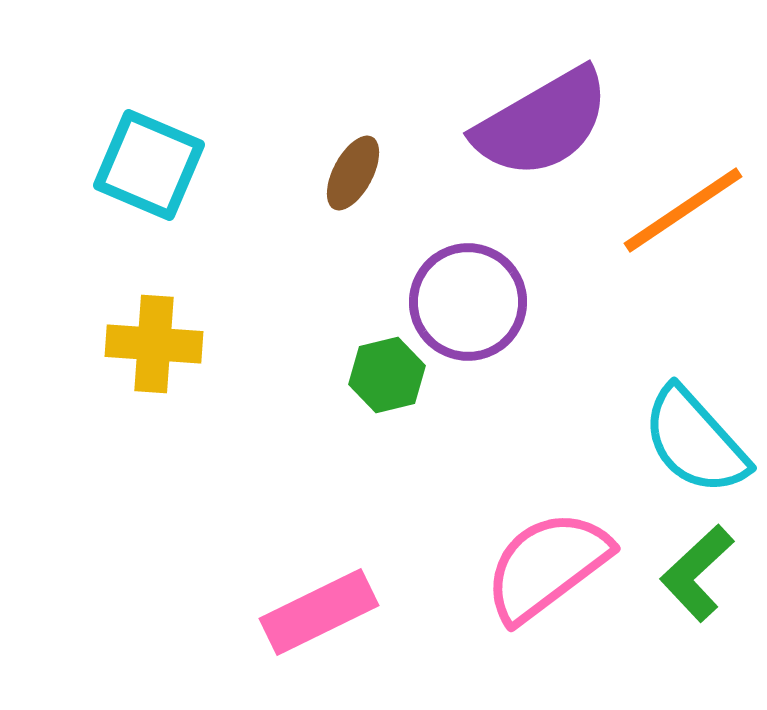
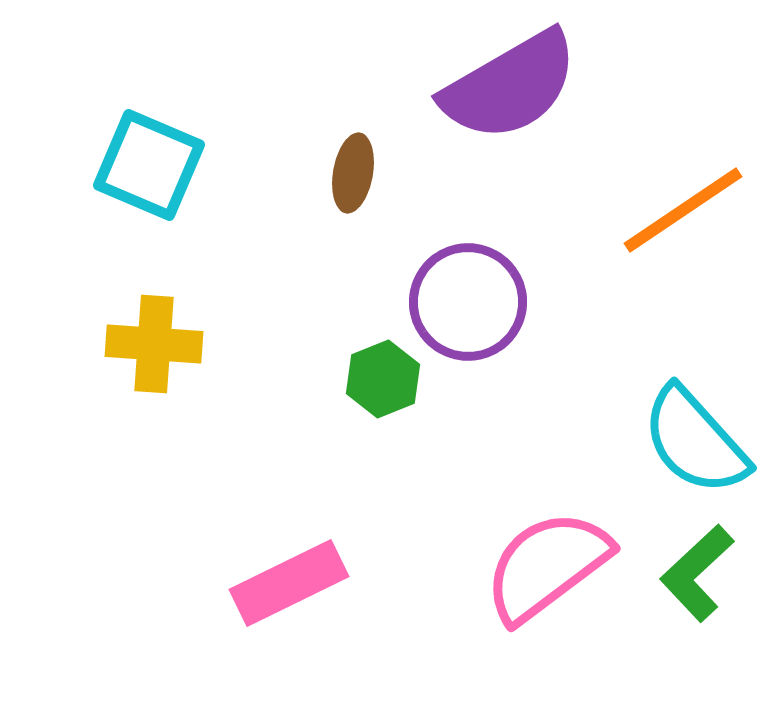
purple semicircle: moved 32 px left, 37 px up
brown ellipse: rotated 18 degrees counterclockwise
green hexagon: moved 4 px left, 4 px down; rotated 8 degrees counterclockwise
pink rectangle: moved 30 px left, 29 px up
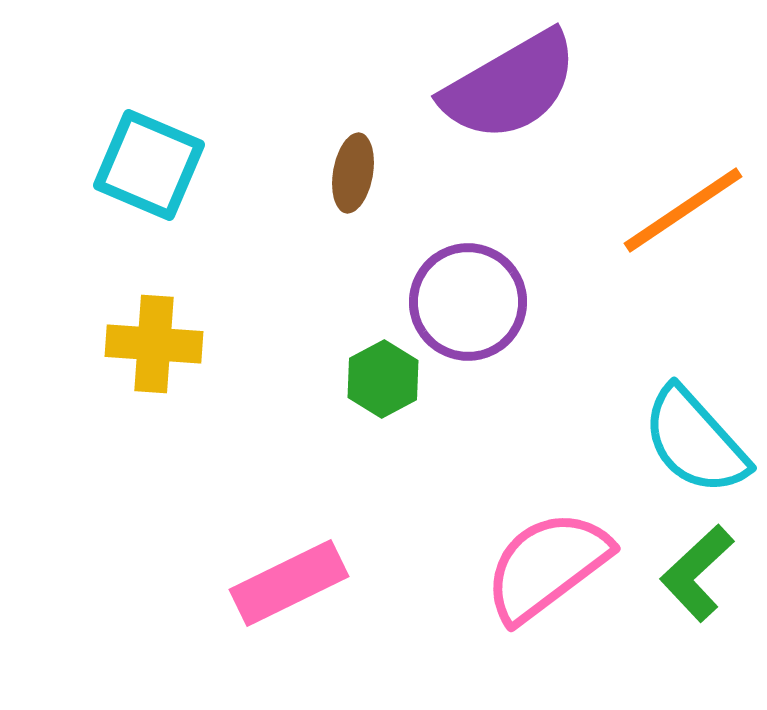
green hexagon: rotated 6 degrees counterclockwise
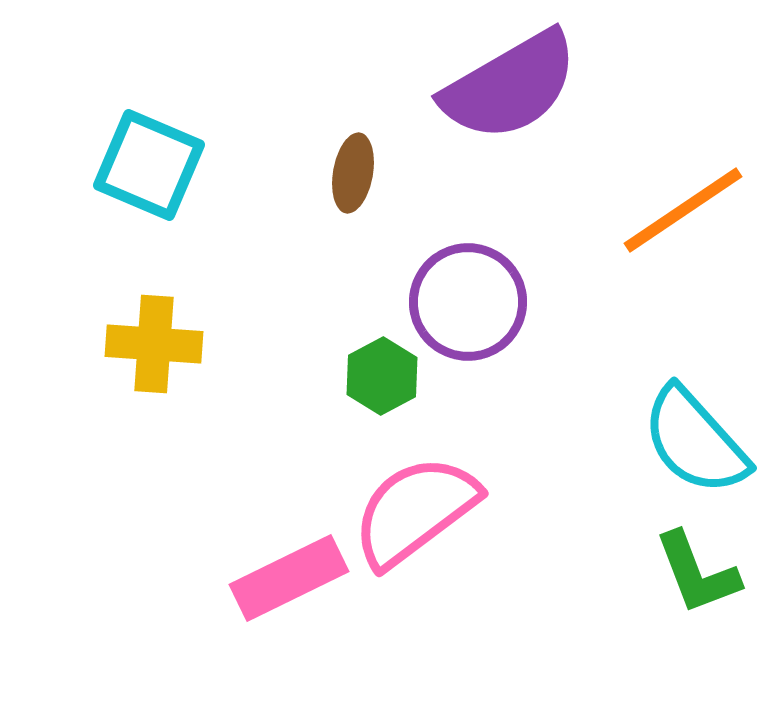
green hexagon: moved 1 px left, 3 px up
pink semicircle: moved 132 px left, 55 px up
green L-shape: rotated 68 degrees counterclockwise
pink rectangle: moved 5 px up
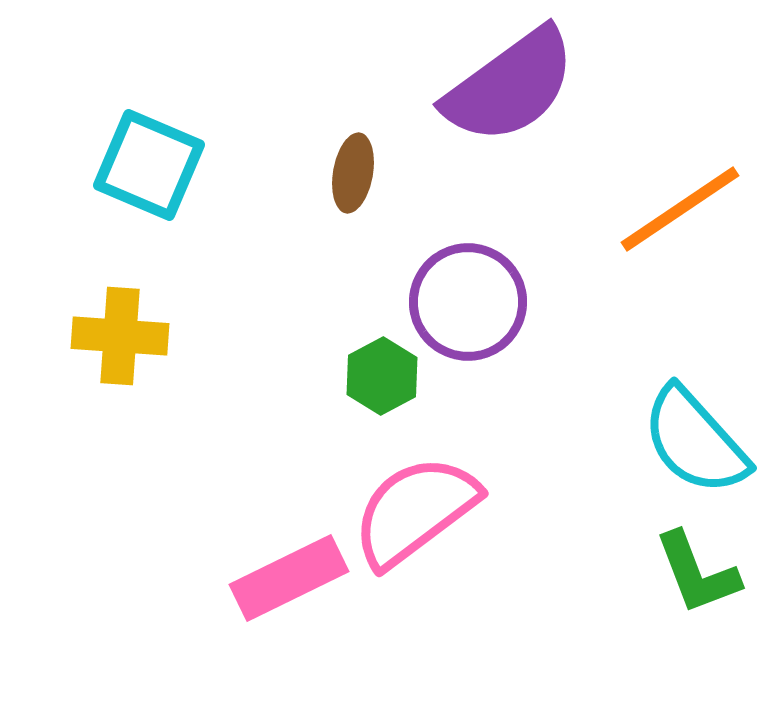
purple semicircle: rotated 6 degrees counterclockwise
orange line: moved 3 px left, 1 px up
yellow cross: moved 34 px left, 8 px up
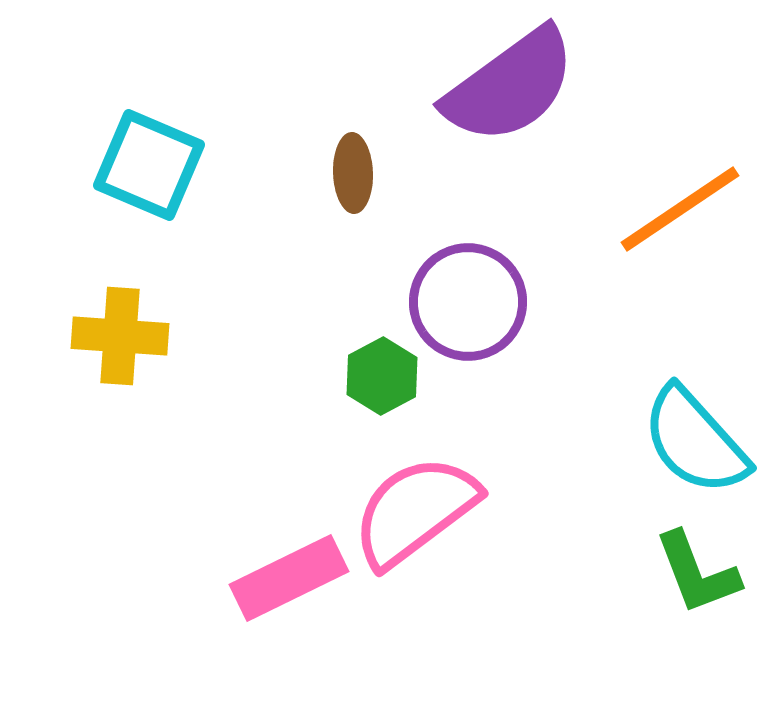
brown ellipse: rotated 12 degrees counterclockwise
